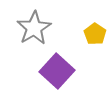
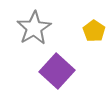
yellow pentagon: moved 1 px left, 3 px up
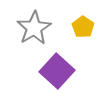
yellow pentagon: moved 11 px left, 4 px up
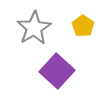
yellow pentagon: moved 1 px up
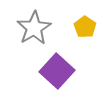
yellow pentagon: moved 2 px right, 1 px down
